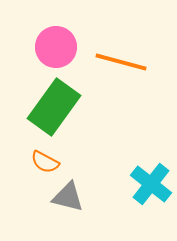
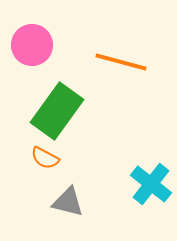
pink circle: moved 24 px left, 2 px up
green rectangle: moved 3 px right, 4 px down
orange semicircle: moved 4 px up
gray triangle: moved 5 px down
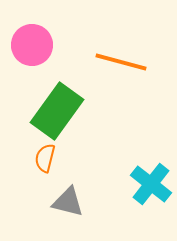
orange semicircle: rotated 76 degrees clockwise
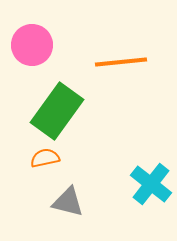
orange line: rotated 21 degrees counterclockwise
orange semicircle: rotated 64 degrees clockwise
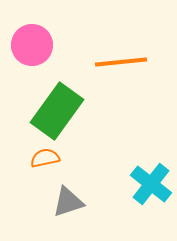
gray triangle: rotated 32 degrees counterclockwise
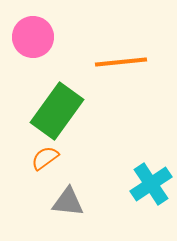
pink circle: moved 1 px right, 8 px up
orange semicircle: rotated 24 degrees counterclockwise
cyan cross: rotated 18 degrees clockwise
gray triangle: rotated 24 degrees clockwise
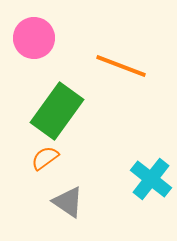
pink circle: moved 1 px right, 1 px down
orange line: moved 4 px down; rotated 27 degrees clockwise
cyan cross: moved 5 px up; rotated 18 degrees counterclockwise
gray triangle: rotated 28 degrees clockwise
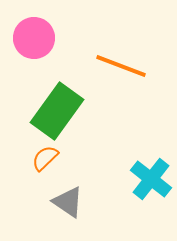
orange semicircle: rotated 8 degrees counterclockwise
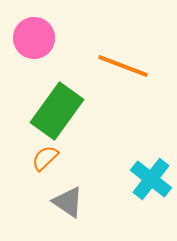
orange line: moved 2 px right
